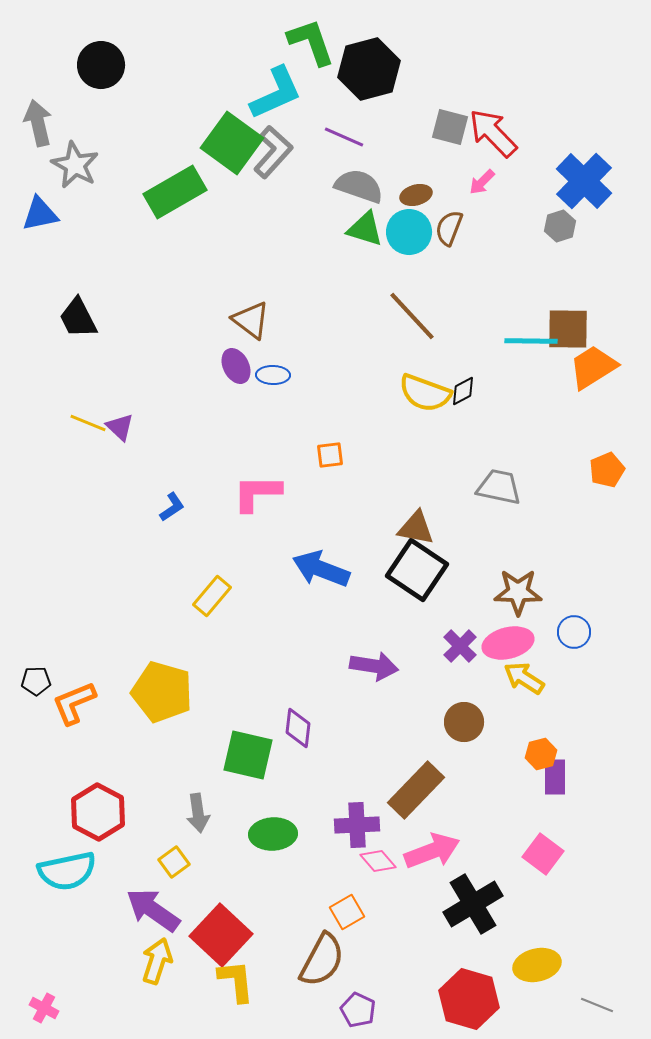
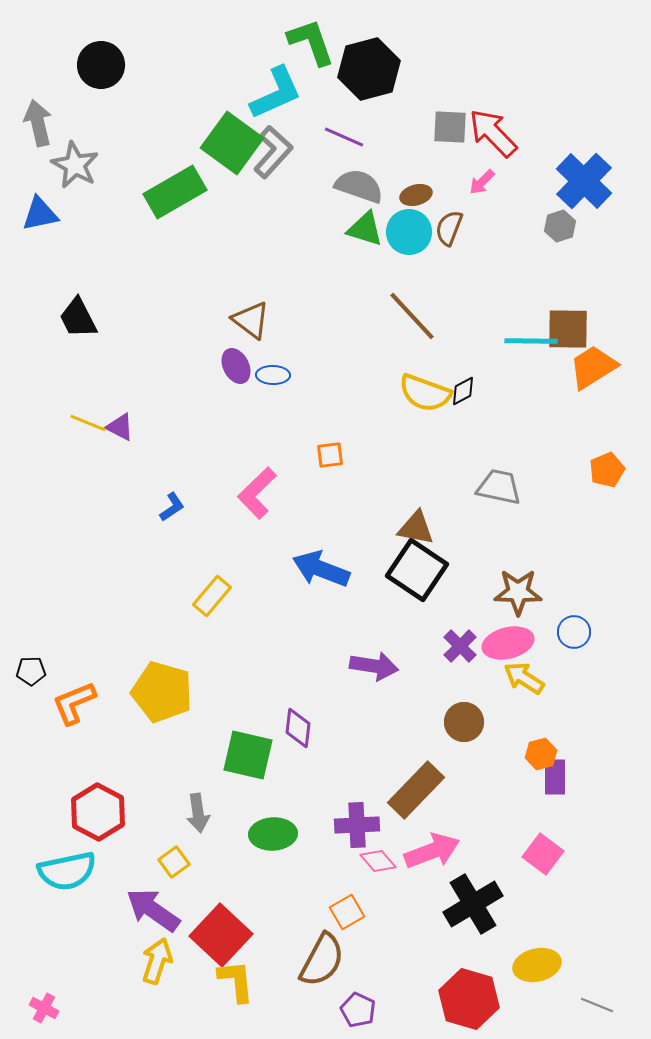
gray square at (450, 127): rotated 12 degrees counterclockwise
purple triangle at (120, 427): rotated 16 degrees counterclockwise
pink L-shape at (257, 493): rotated 44 degrees counterclockwise
black pentagon at (36, 681): moved 5 px left, 10 px up
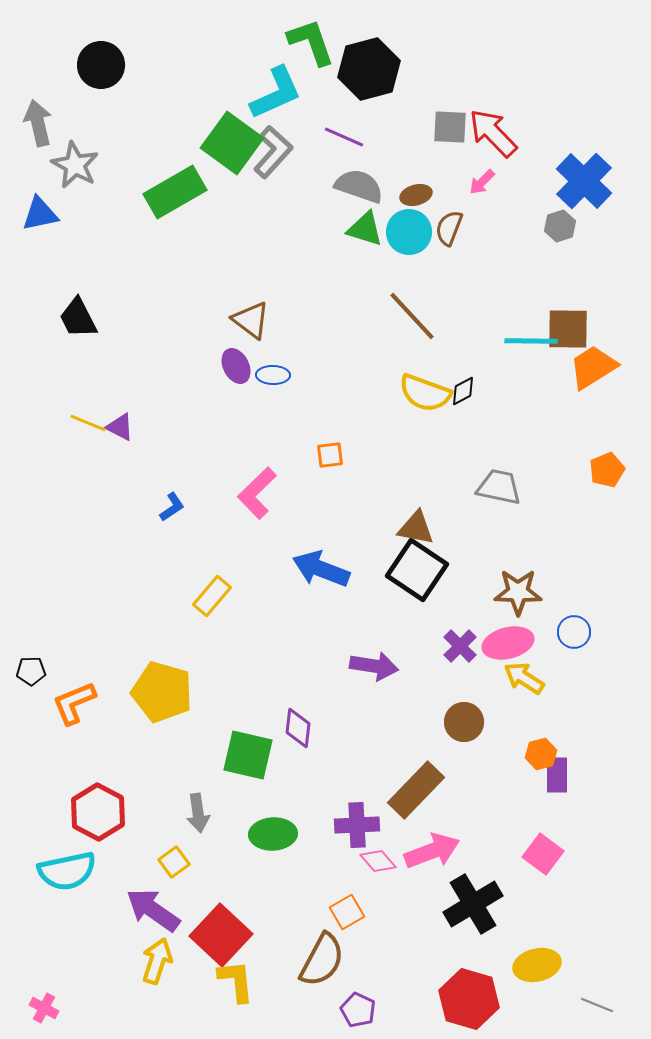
purple rectangle at (555, 777): moved 2 px right, 2 px up
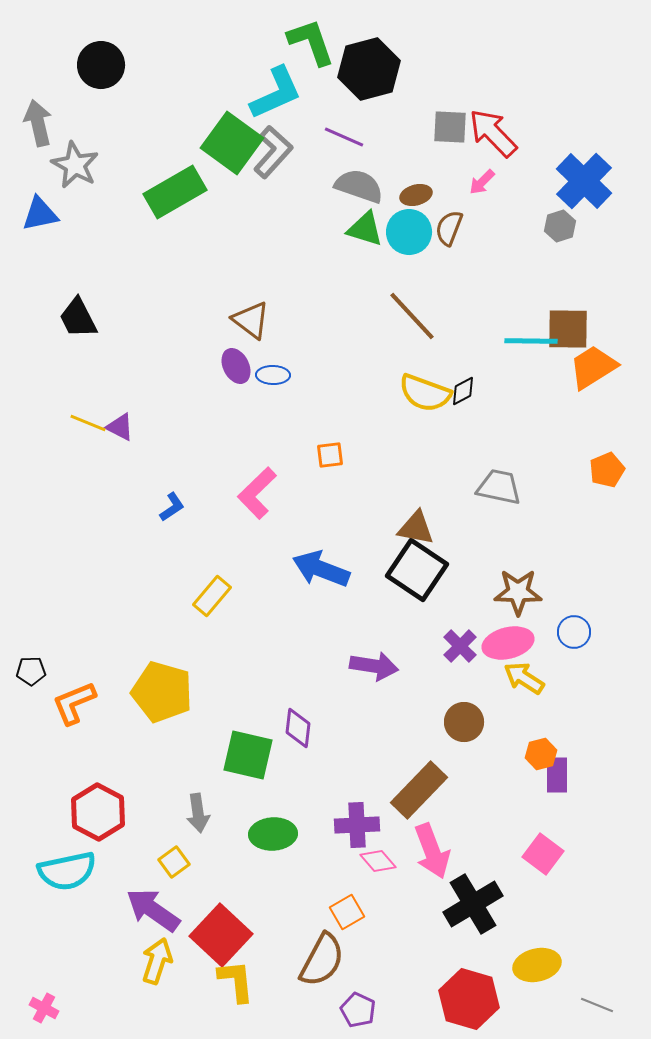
brown rectangle at (416, 790): moved 3 px right
pink arrow at (432, 851): rotated 90 degrees clockwise
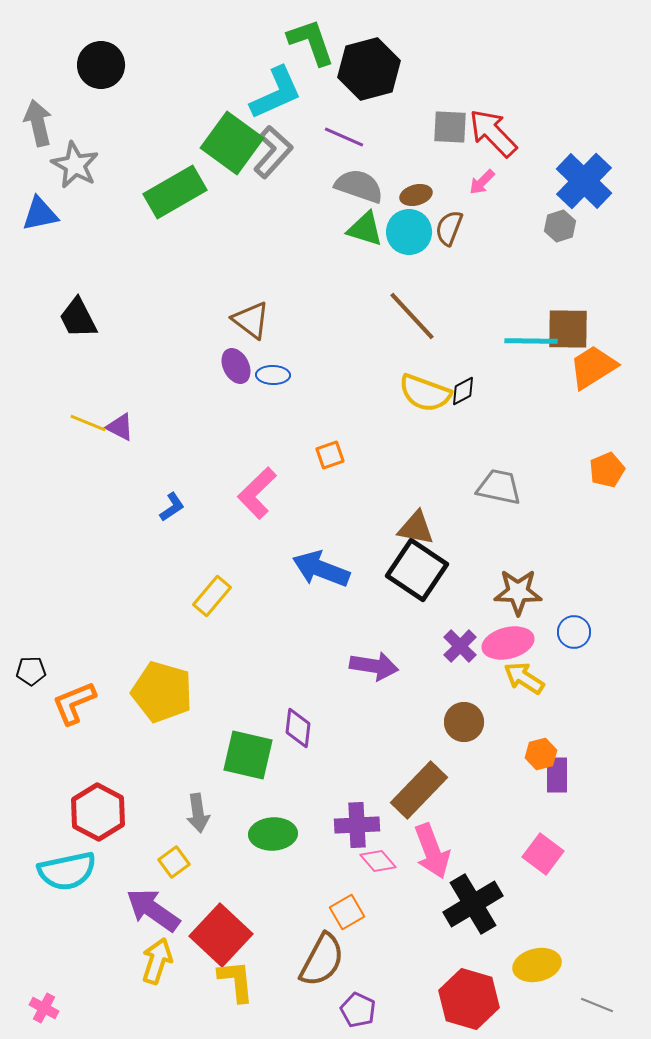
orange square at (330, 455): rotated 12 degrees counterclockwise
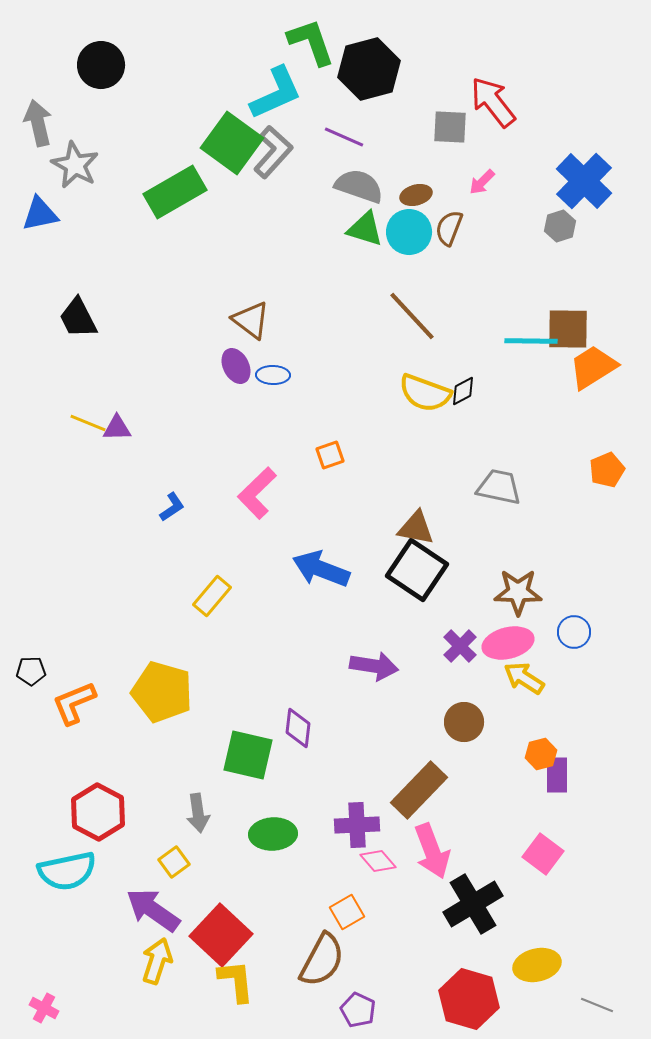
red arrow at (493, 133): moved 31 px up; rotated 6 degrees clockwise
purple triangle at (120, 427): moved 3 px left, 1 px down; rotated 28 degrees counterclockwise
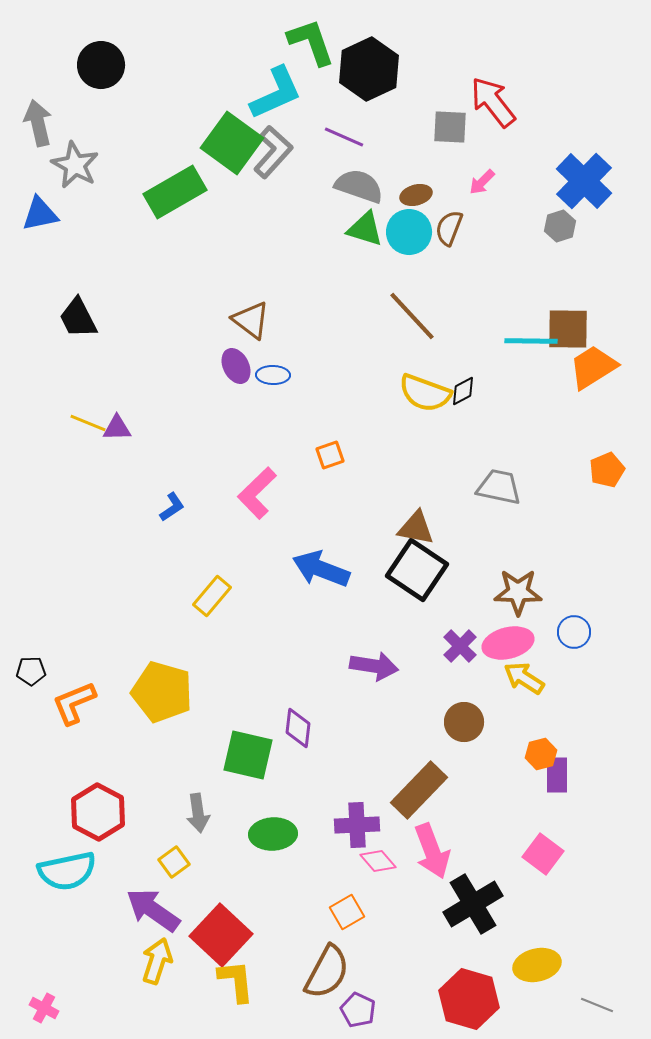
black hexagon at (369, 69): rotated 10 degrees counterclockwise
brown semicircle at (322, 960): moved 5 px right, 12 px down
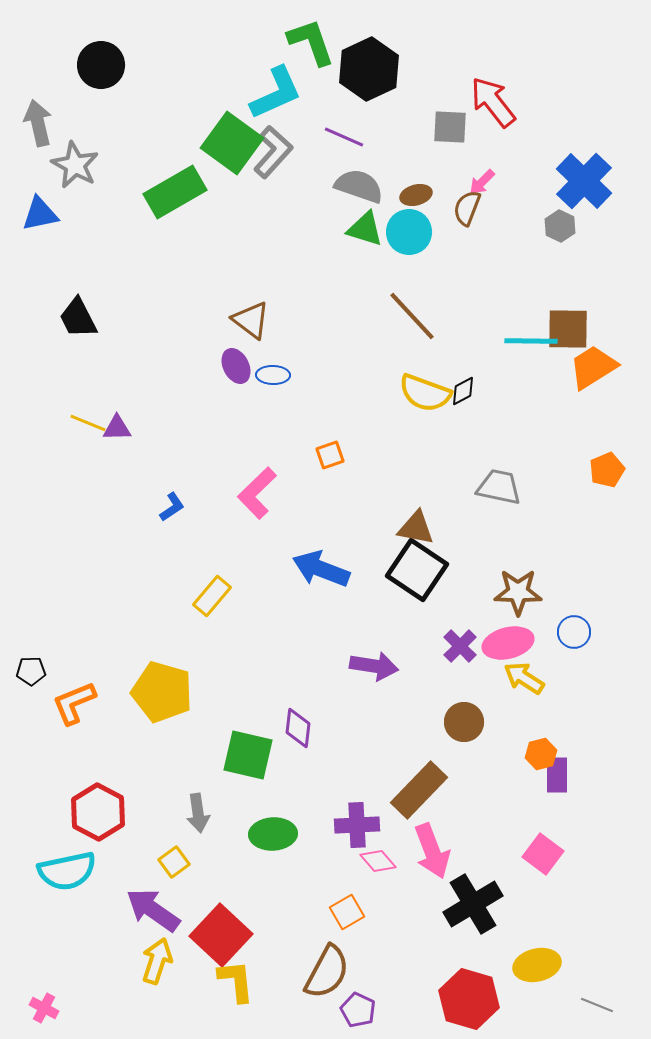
gray hexagon at (560, 226): rotated 16 degrees counterclockwise
brown semicircle at (449, 228): moved 18 px right, 20 px up
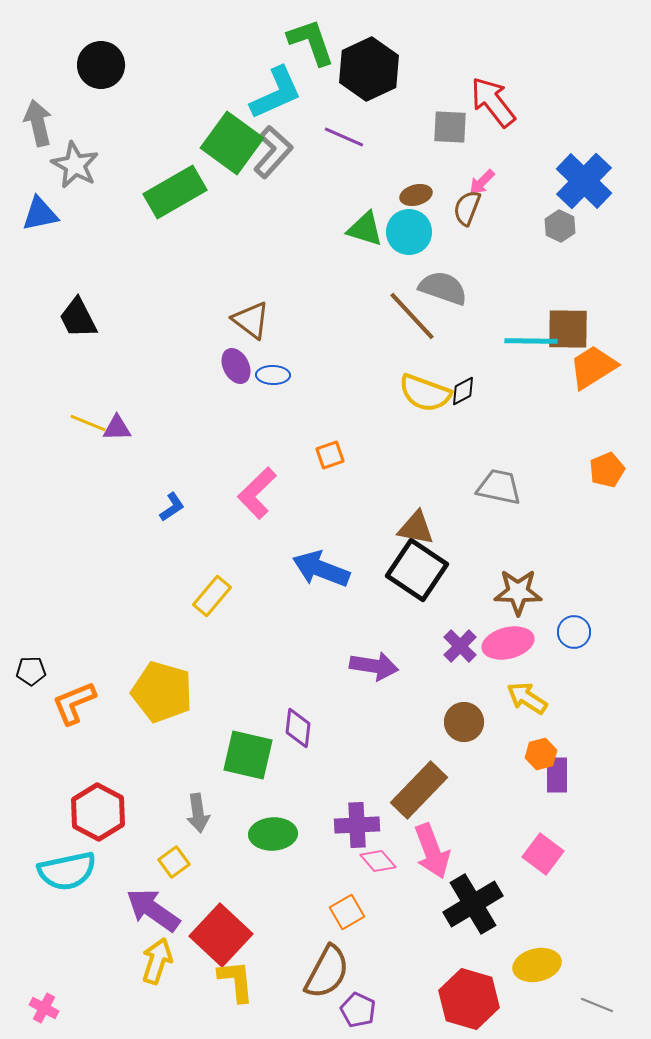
gray semicircle at (359, 186): moved 84 px right, 102 px down
yellow arrow at (524, 678): moved 3 px right, 20 px down
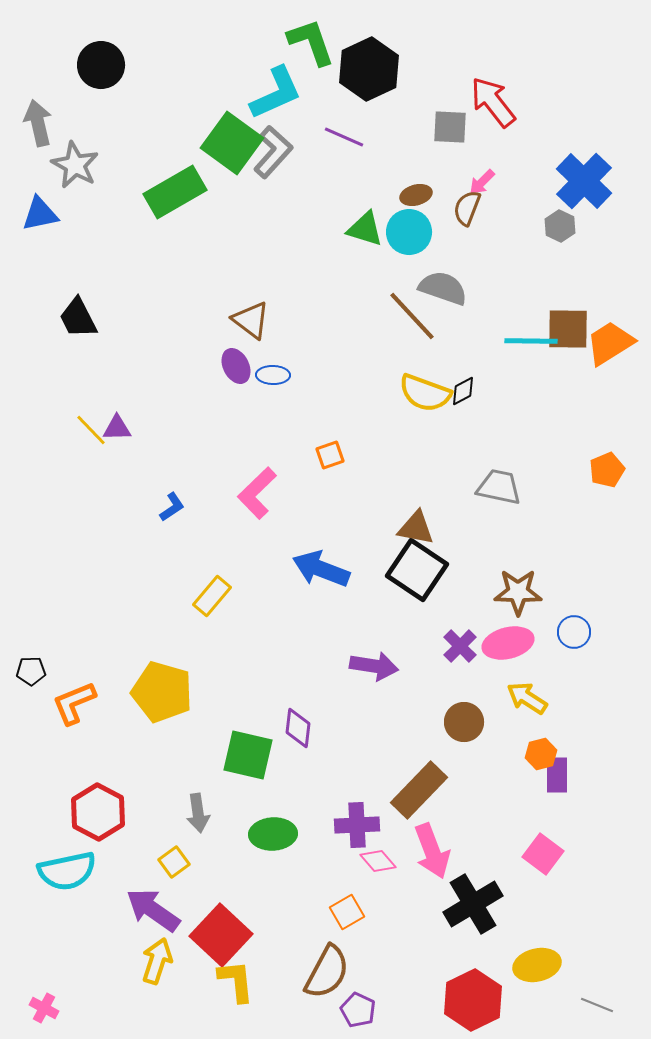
orange trapezoid at (593, 367): moved 17 px right, 24 px up
yellow line at (88, 423): moved 3 px right, 7 px down; rotated 24 degrees clockwise
red hexagon at (469, 999): moved 4 px right, 1 px down; rotated 18 degrees clockwise
